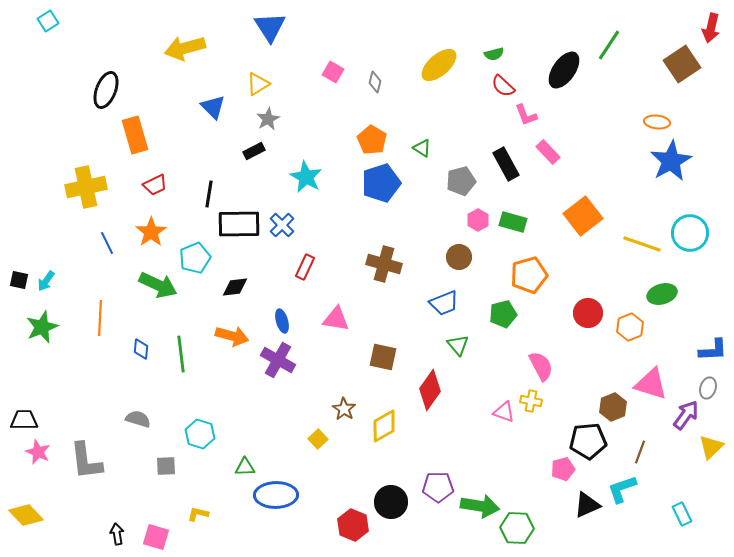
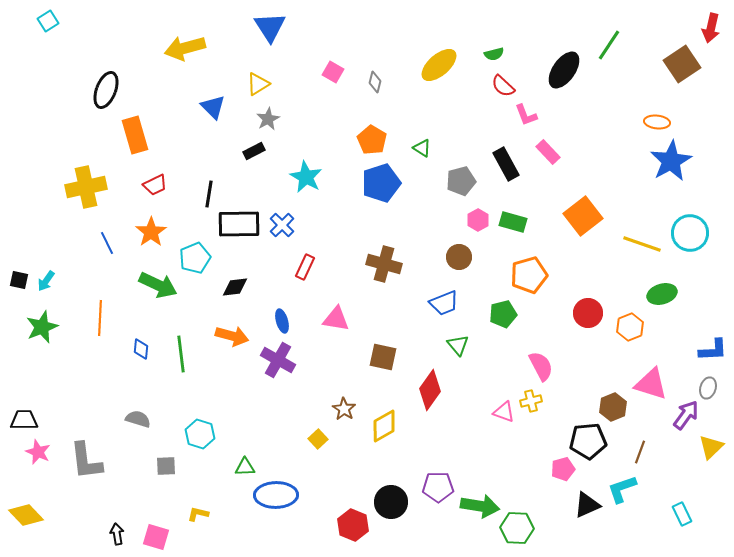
yellow cross at (531, 401): rotated 25 degrees counterclockwise
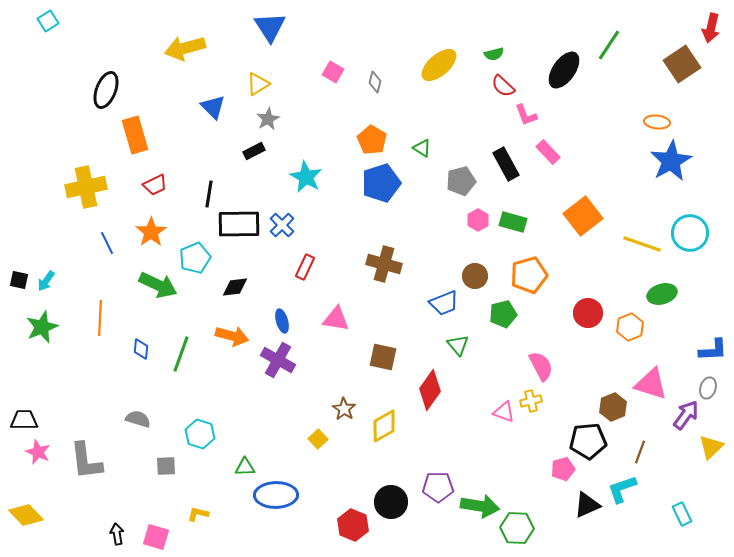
brown circle at (459, 257): moved 16 px right, 19 px down
green line at (181, 354): rotated 27 degrees clockwise
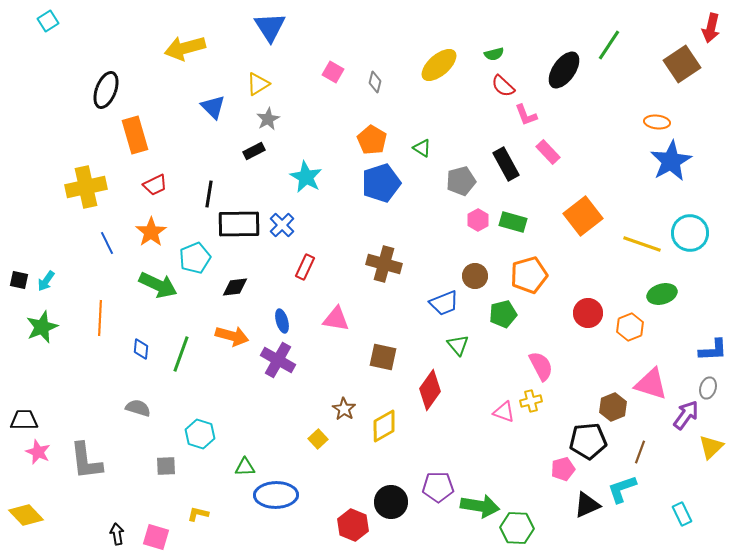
gray semicircle at (138, 419): moved 11 px up
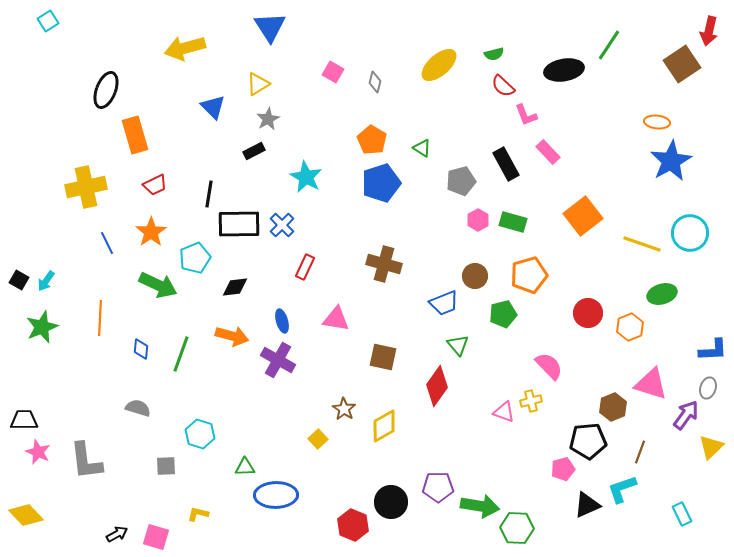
red arrow at (711, 28): moved 2 px left, 3 px down
black ellipse at (564, 70): rotated 45 degrees clockwise
black square at (19, 280): rotated 18 degrees clockwise
pink semicircle at (541, 366): moved 8 px right; rotated 16 degrees counterclockwise
red diamond at (430, 390): moved 7 px right, 4 px up
black arrow at (117, 534): rotated 70 degrees clockwise
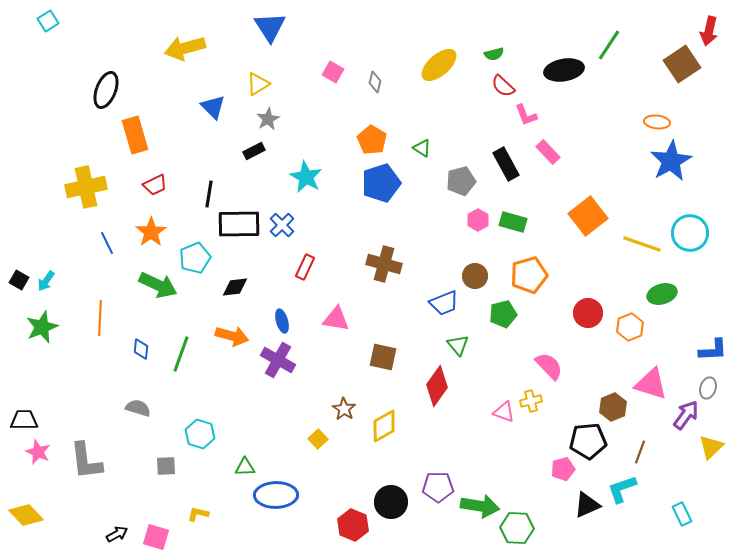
orange square at (583, 216): moved 5 px right
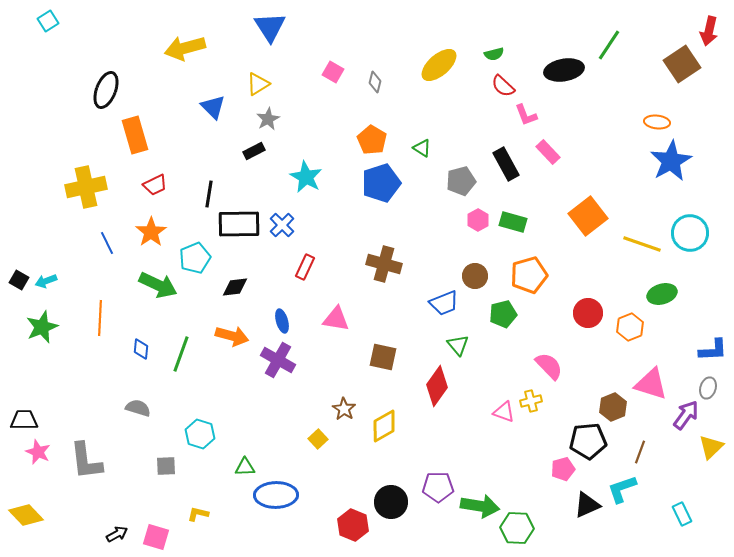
cyan arrow at (46, 281): rotated 35 degrees clockwise
